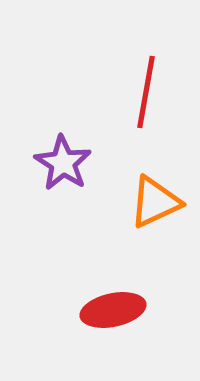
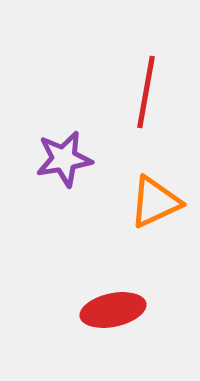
purple star: moved 1 px right, 4 px up; rotated 30 degrees clockwise
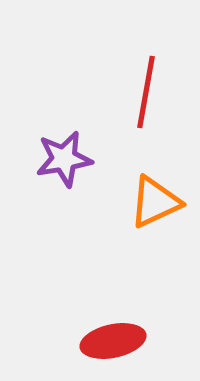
red ellipse: moved 31 px down
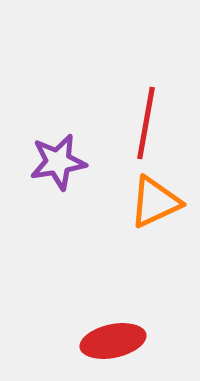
red line: moved 31 px down
purple star: moved 6 px left, 3 px down
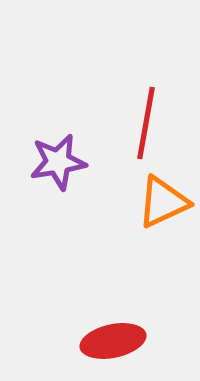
orange triangle: moved 8 px right
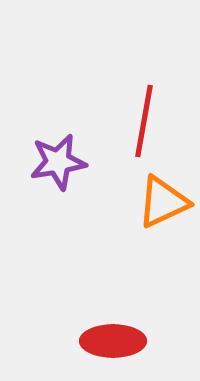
red line: moved 2 px left, 2 px up
red ellipse: rotated 12 degrees clockwise
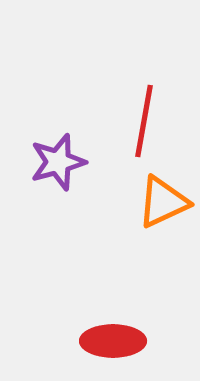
purple star: rotated 6 degrees counterclockwise
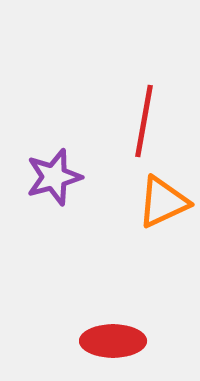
purple star: moved 4 px left, 15 px down
